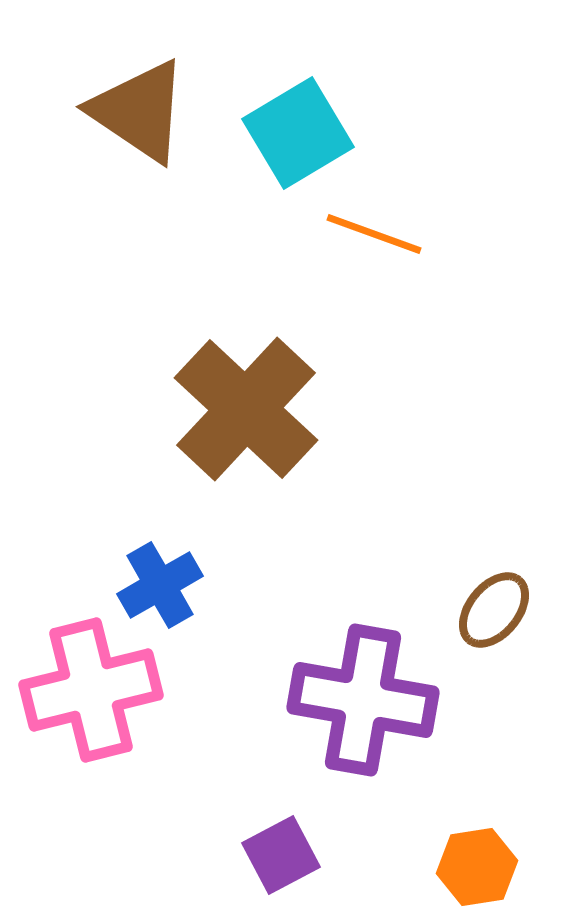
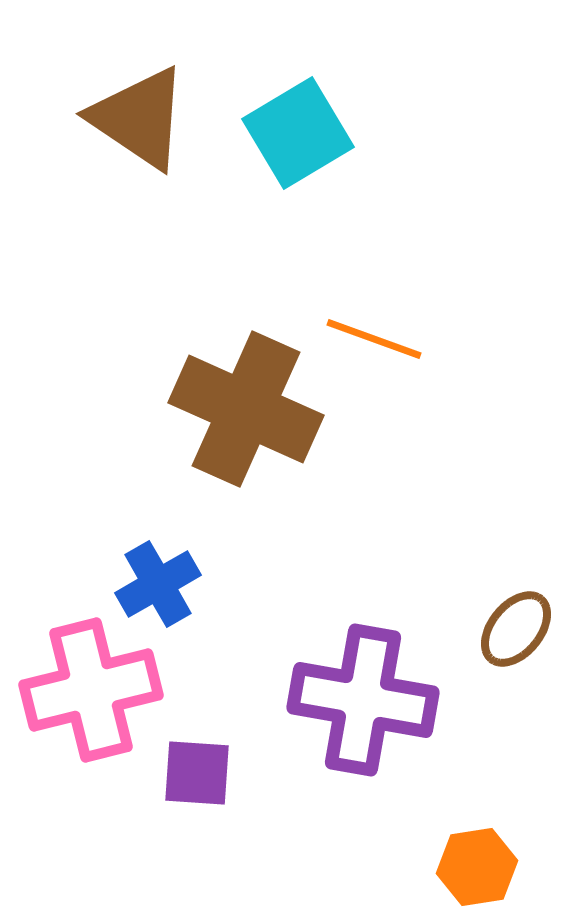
brown triangle: moved 7 px down
orange line: moved 105 px down
brown cross: rotated 19 degrees counterclockwise
blue cross: moved 2 px left, 1 px up
brown ellipse: moved 22 px right, 19 px down
purple square: moved 84 px left, 82 px up; rotated 32 degrees clockwise
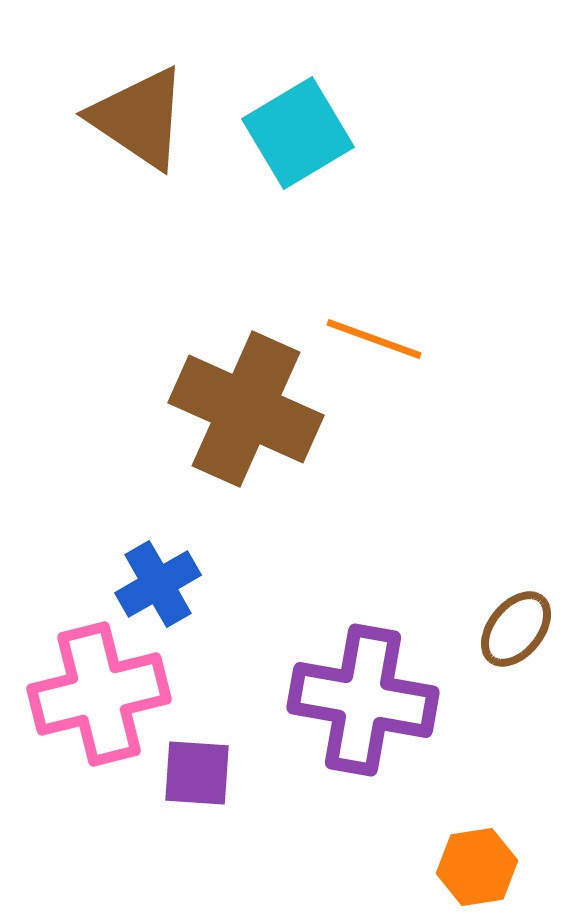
pink cross: moved 8 px right, 4 px down
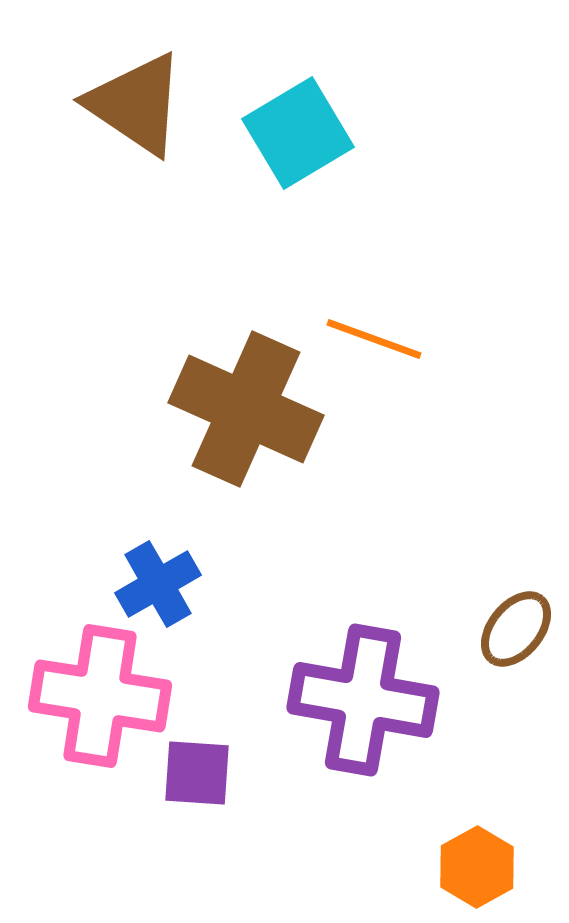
brown triangle: moved 3 px left, 14 px up
pink cross: moved 1 px right, 2 px down; rotated 23 degrees clockwise
orange hexagon: rotated 20 degrees counterclockwise
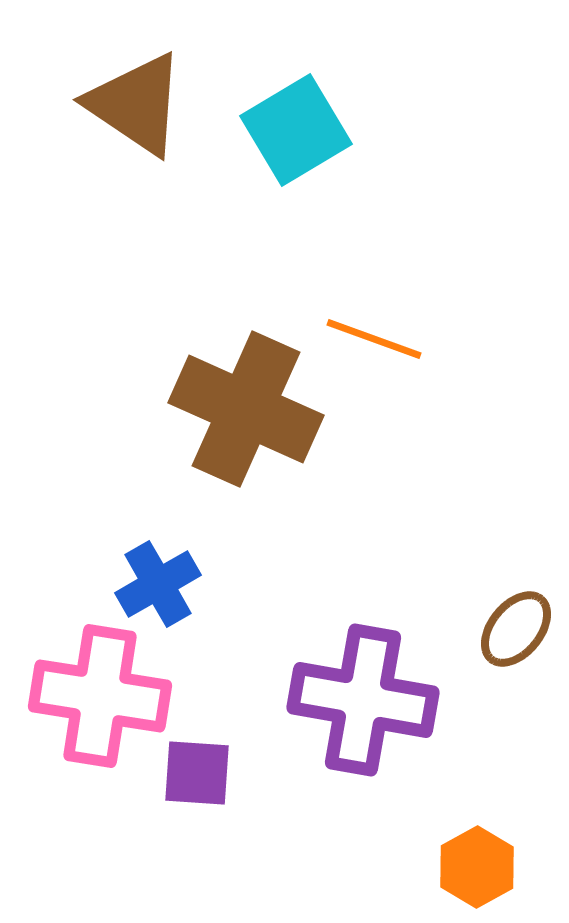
cyan square: moved 2 px left, 3 px up
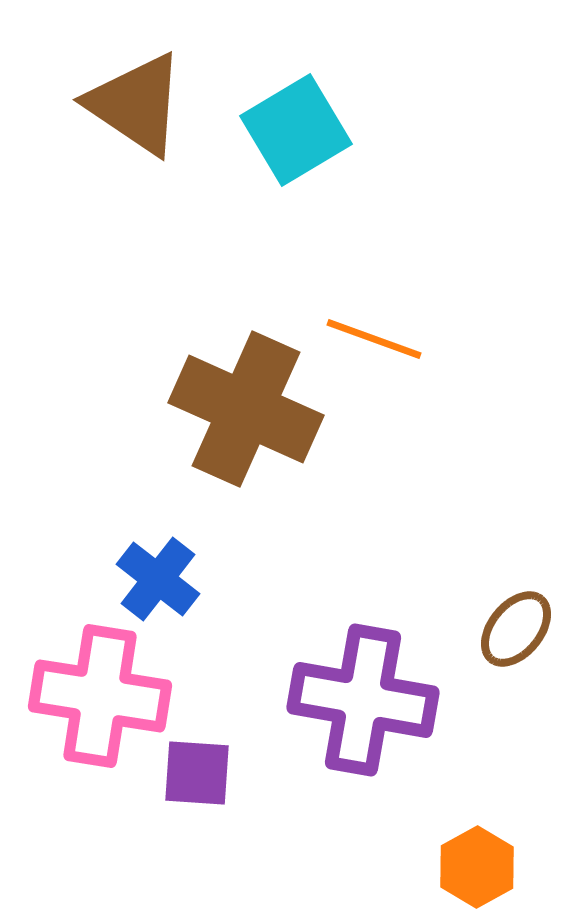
blue cross: moved 5 px up; rotated 22 degrees counterclockwise
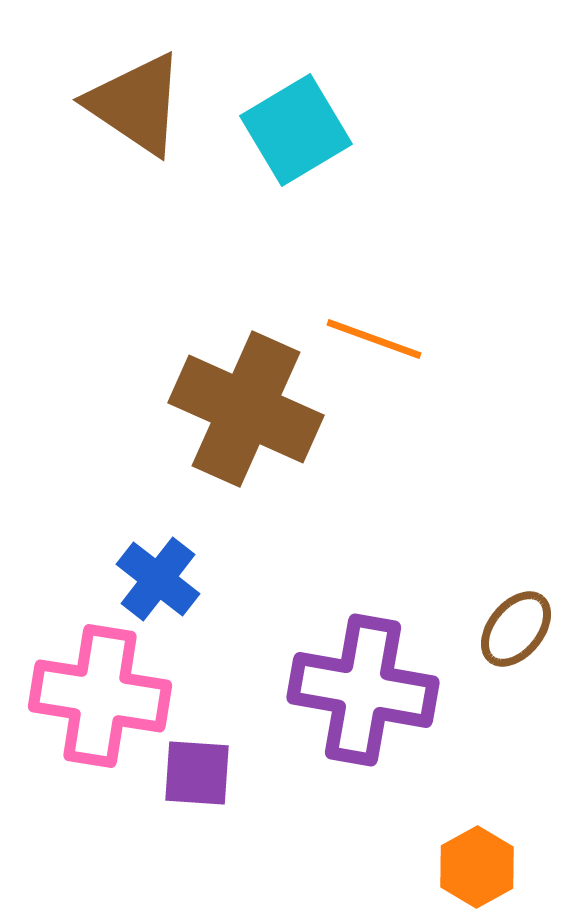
purple cross: moved 10 px up
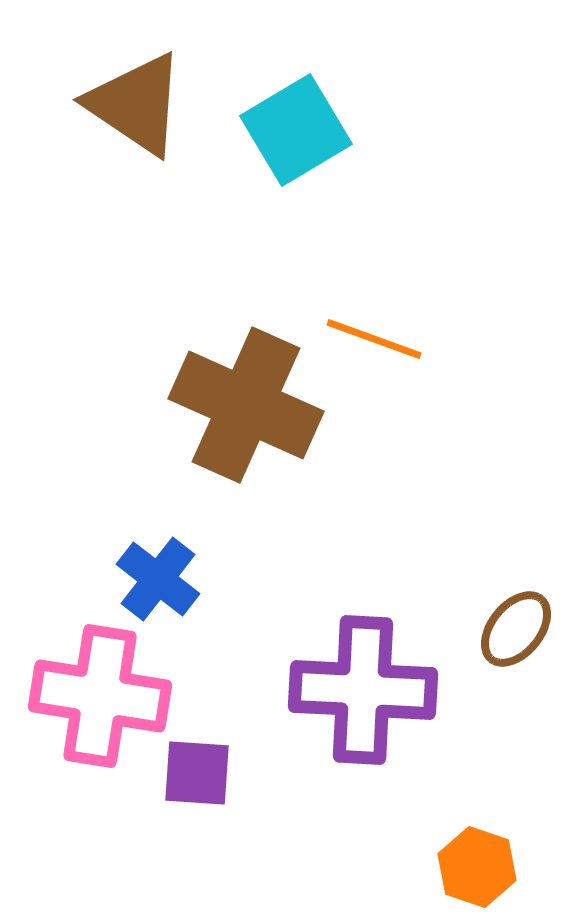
brown cross: moved 4 px up
purple cross: rotated 7 degrees counterclockwise
orange hexagon: rotated 12 degrees counterclockwise
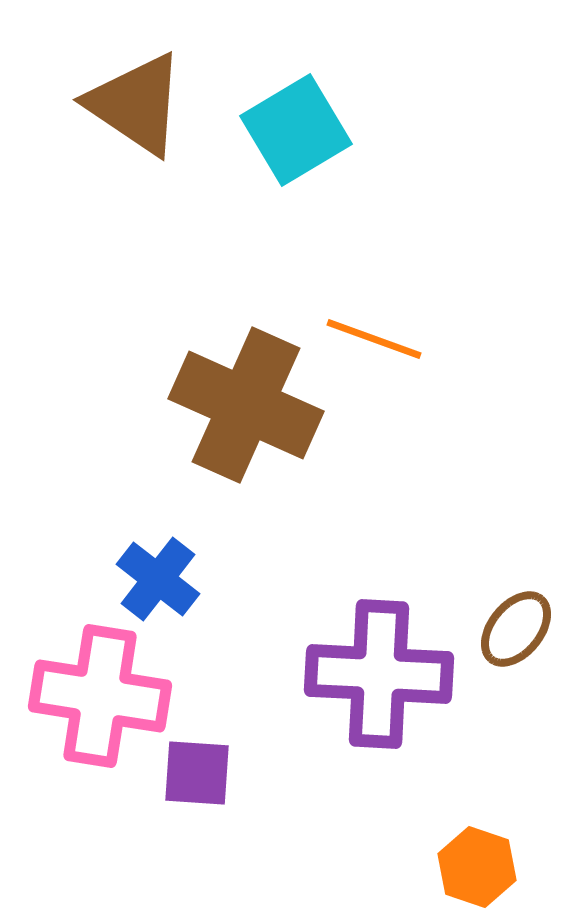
purple cross: moved 16 px right, 16 px up
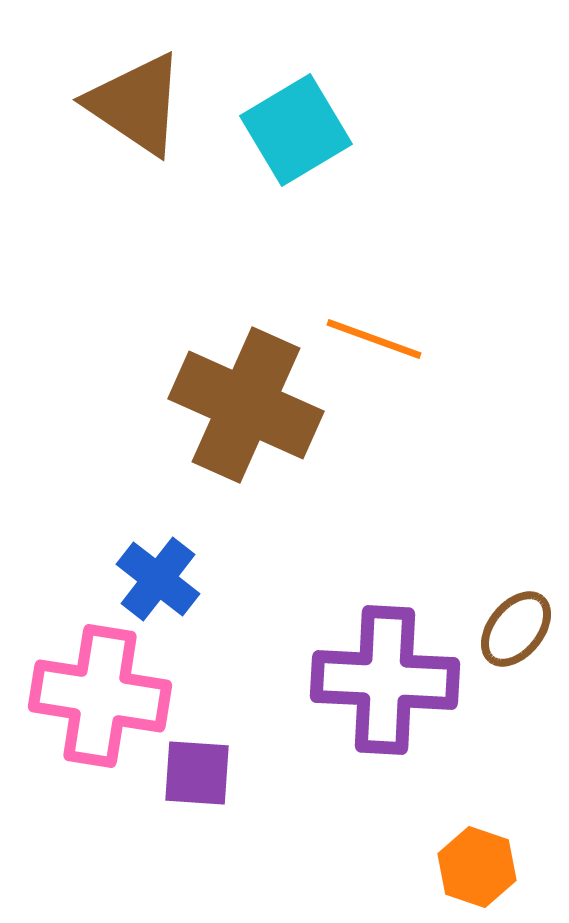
purple cross: moved 6 px right, 6 px down
